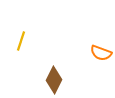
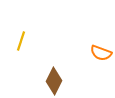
brown diamond: moved 1 px down
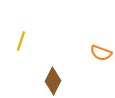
brown diamond: moved 1 px left
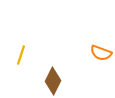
yellow line: moved 14 px down
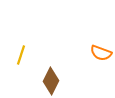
brown diamond: moved 2 px left
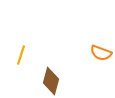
brown diamond: rotated 12 degrees counterclockwise
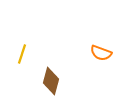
yellow line: moved 1 px right, 1 px up
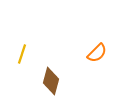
orange semicircle: moved 4 px left; rotated 65 degrees counterclockwise
